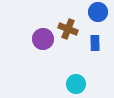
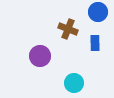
purple circle: moved 3 px left, 17 px down
cyan circle: moved 2 px left, 1 px up
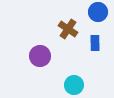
brown cross: rotated 12 degrees clockwise
cyan circle: moved 2 px down
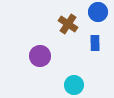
brown cross: moved 5 px up
